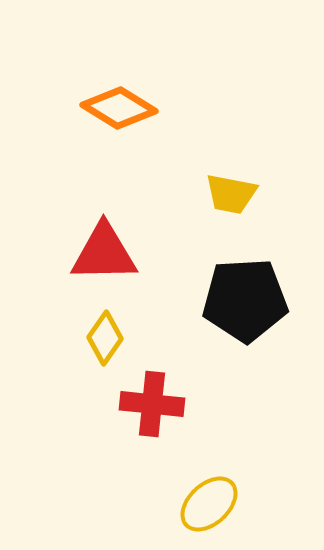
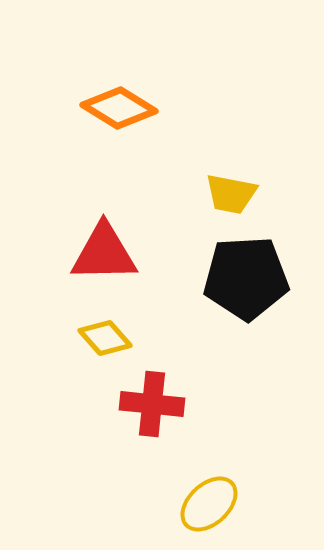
black pentagon: moved 1 px right, 22 px up
yellow diamond: rotated 76 degrees counterclockwise
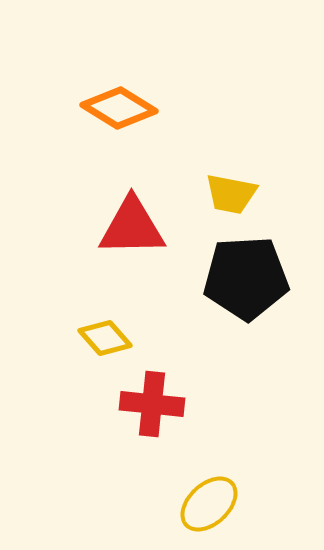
red triangle: moved 28 px right, 26 px up
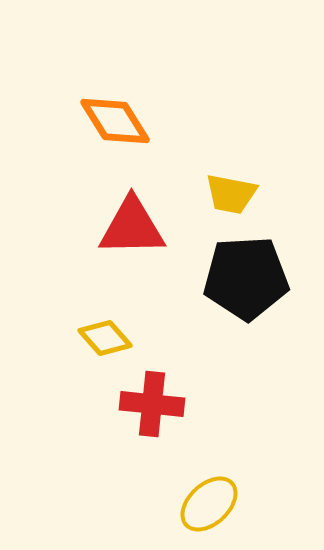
orange diamond: moved 4 px left, 13 px down; rotated 26 degrees clockwise
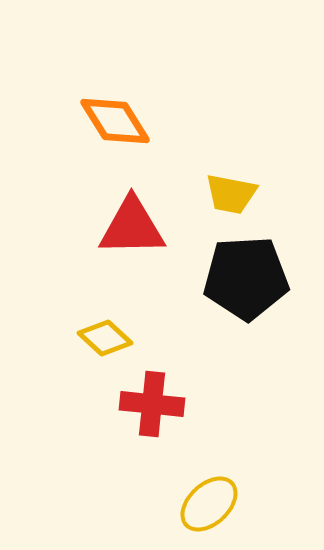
yellow diamond: rotated 6 degrees counterclockwise
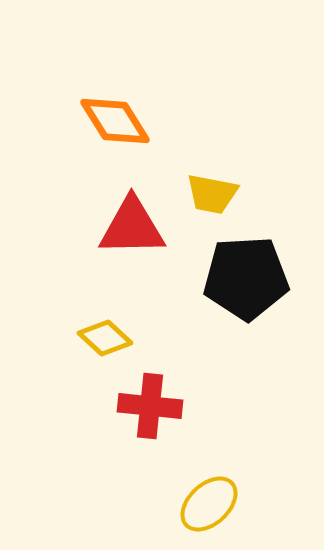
yellow trapezoid: moved 19 px left
red cross: moved 2 px left, 2 px down
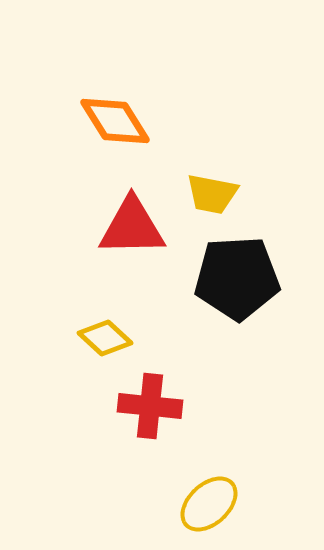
black pentagon: moved 9 px left
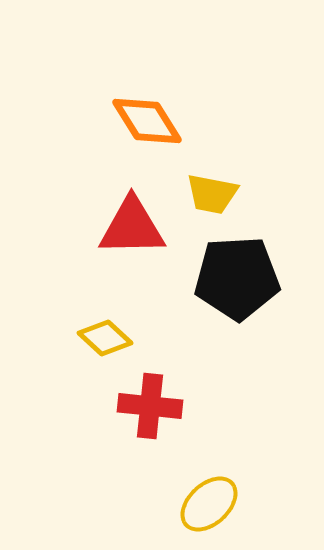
orange diamond: moved 32 px right
